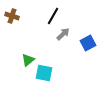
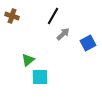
cyan square: moved 4 px left, 4 px down; rotated 12 degrees counterclockwise
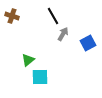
black line: rotated 60 degrees counterclockwise
gray arrow: rotated 16 degrees counterclockwise
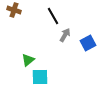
brown cross: moved 2 px right, 6 px up
gray arrow: moved 2 px right, 1 px down
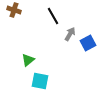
gray arrow: moved 5 px right, 1 px up
cyan square: moved 4 px down; rotated 12 degrees clockwise
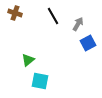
brown cross: moved 1 px right, 3 px down
gray arrow: moved 8 px right, 10 px up
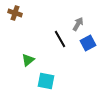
black line: moved 7 px right, 23 px down
cyan square: moved 6 px right
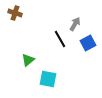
gray arrow: moved 3 px left
cyan square: moved 2 px right, 2 px up
